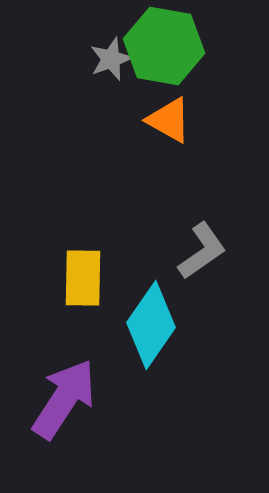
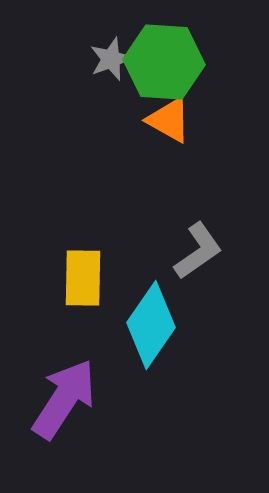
green hexagon: moved 16 px down; rotated 6 degrees counterclockwise
gray L-shape: moved 4 px left
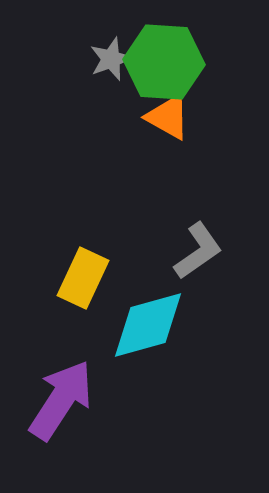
orange triangle: moved 1 px left, 3 px up
yellow rectangle: rotated 24 degrees clockwise
cyan diamond: moved 3 px left; rotated 40 degrees clockwise
purple arrow: moved 3 px left, 1 px down
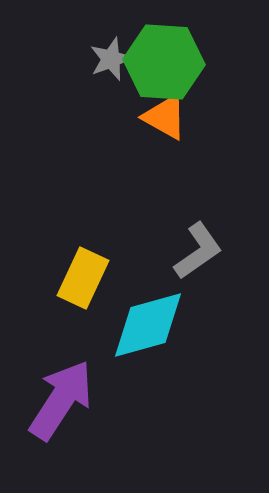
orange triangle: moved 3 px left
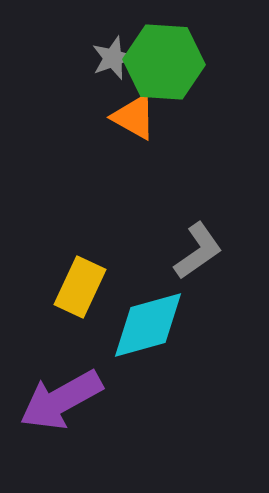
gray star: moved 2 px right, 1 px up
orange triangle: moved 31 px left
yellow rectangle: moved 3 px left, 9 px down
purple arrow: rotated 152 degrees counterclockwise
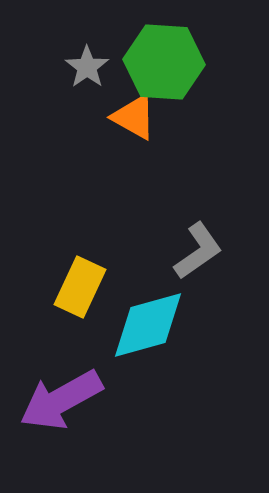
gray star: moved 26 px left, 9 px down; rotated 15 degrees counterclockwise
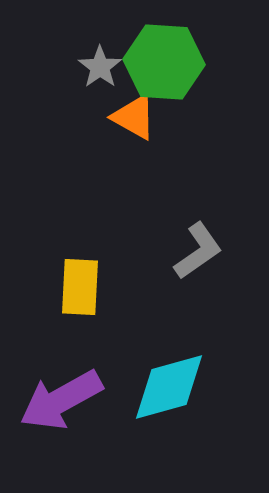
gray star: moved 13 px right
yellow rectangle: rotated 22 degrees counterclockwise
cyan diamond: moved 21 px right, 62 px down
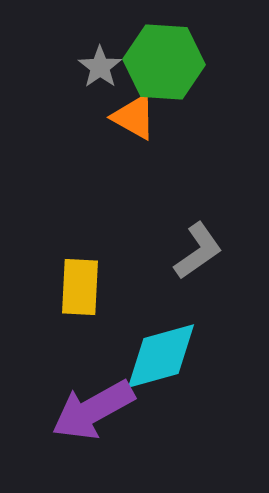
cyan diamond: moved 8 px left, 31 px up
purple arrow: moved 32 px right, 10 px down
